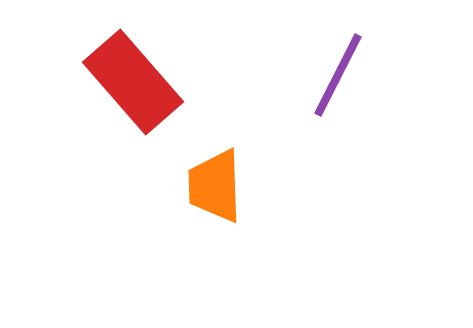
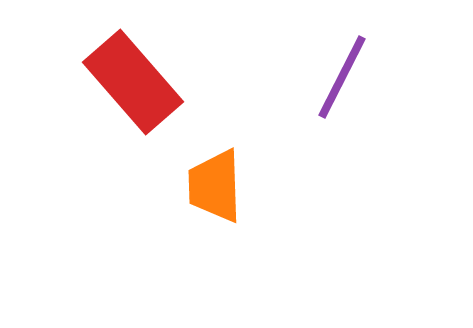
purple line: moved 4 px right, 2 px down
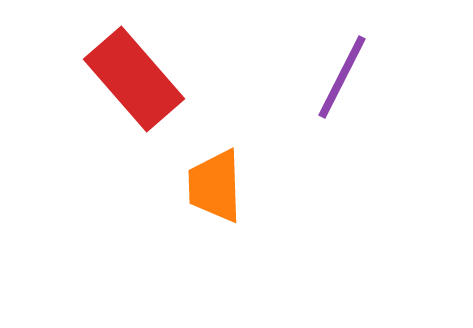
red rectangle: moved 1 px right, 3 px up
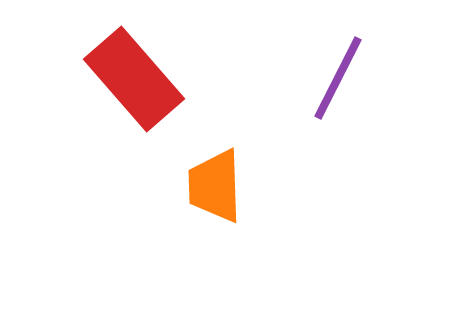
purple line: moved 4 px left, 1 px down
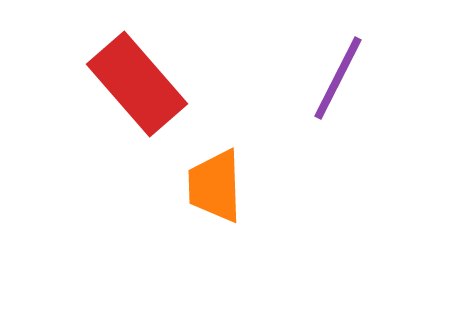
red rectangle: moved 3 px right, 5 px down
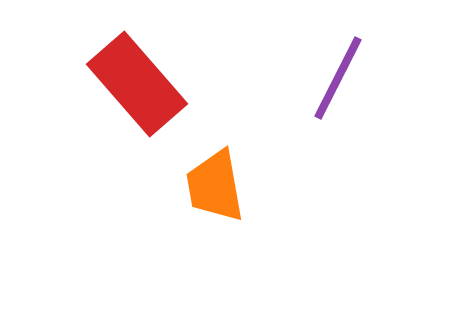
orange trapezoid: rotated 8 degrees counterclockwise
